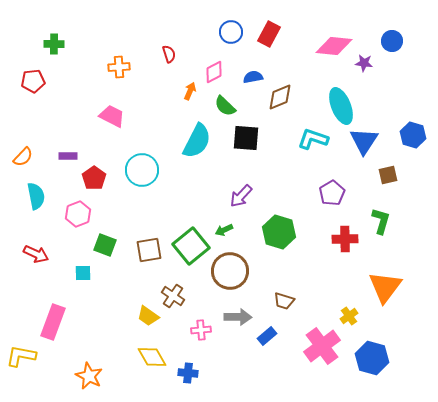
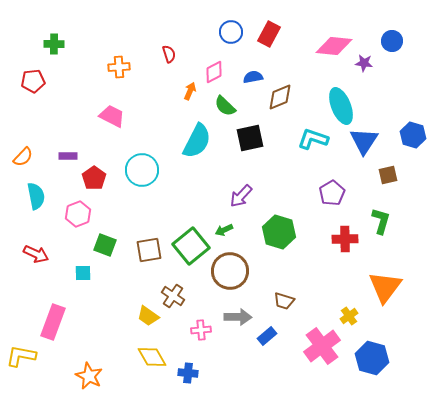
black square at (246, 138): moved 4 px right; rotated 16 degrees counterclockwise
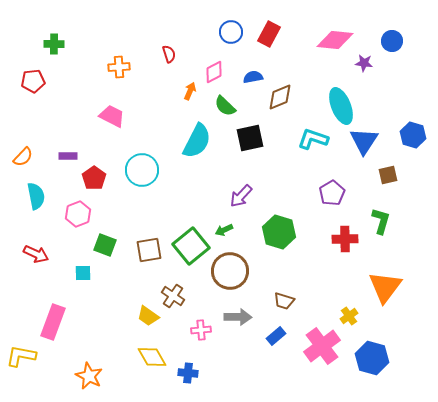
pink diamond at (334, 46): moved 1 px right, 6 px up
blue rectangle at (267, 336): moved 9 px right
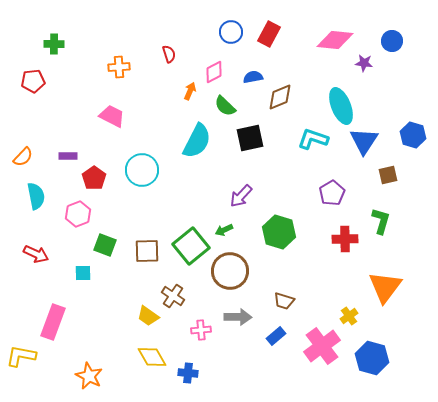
brown square at (149, 250): moved 2 px left, 1 px down; rotated 8 degrees clockwise
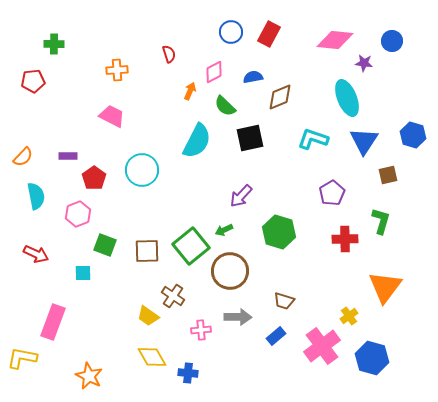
orange cross at (119, 67): moved 2 px left, 3 px down
cyan ellipse at (341, 106): moved 6 px right, 8 px up
yellow L-shape at (21, 356): moved 1 px right, 2 px down
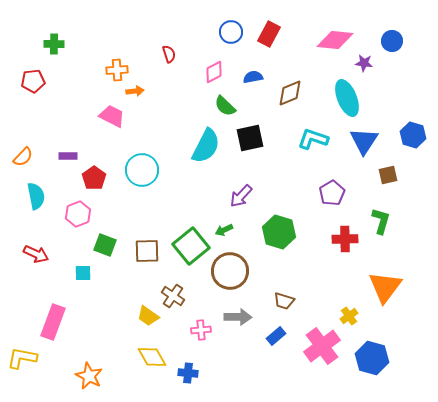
orange arrow at (190, 91): moved 55 px left; rotated 60 degrees clockwise
brown diamond at (280, 97): moved 10 px right, 4 px up
cyan semicircle at (197, 141): moved 9 px right, 5 px down
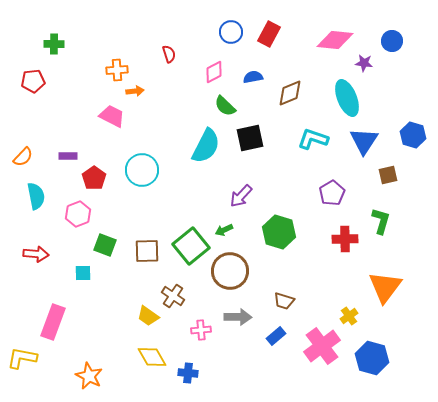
red arrow at (36, 254): rotated 20 degrees counterclockwise
